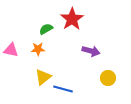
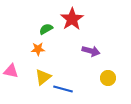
pink triangle: moved 21 px down
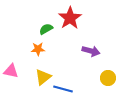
red star: moved 2 px left, 1 px up
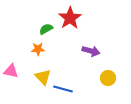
yellow triangle: rotated 36 degrees counterclockwise
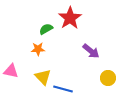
purple arrow: rotated 24 degrees clockwise
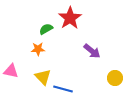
purple arrow: moved 1 px right
yellow circle: moved 7 px right
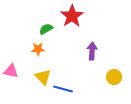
red star: moved 2 px right, 2 px up
purple arrow: rotated 126 degrees counterclockwise
yellow circle: moved 1 px left, 1 px up
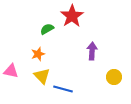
green semicircle: moved 1 px right
orange star: moved 5 px down; rotated 16 degrees counterclockwise
yellow triangle: moved 1 px left, 1 px up
